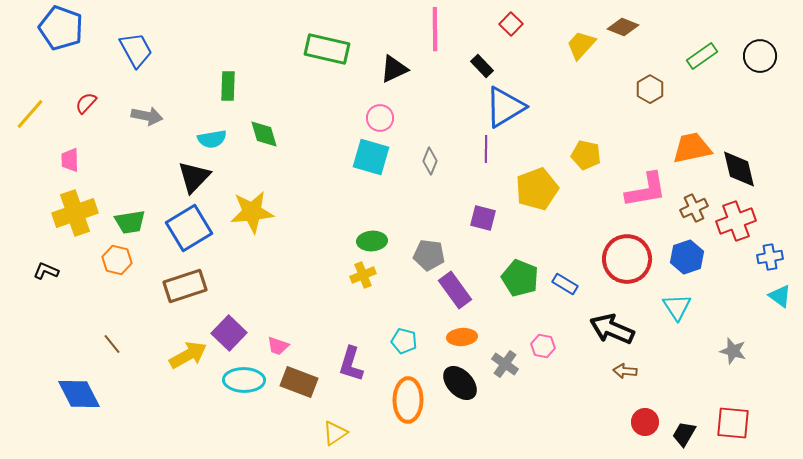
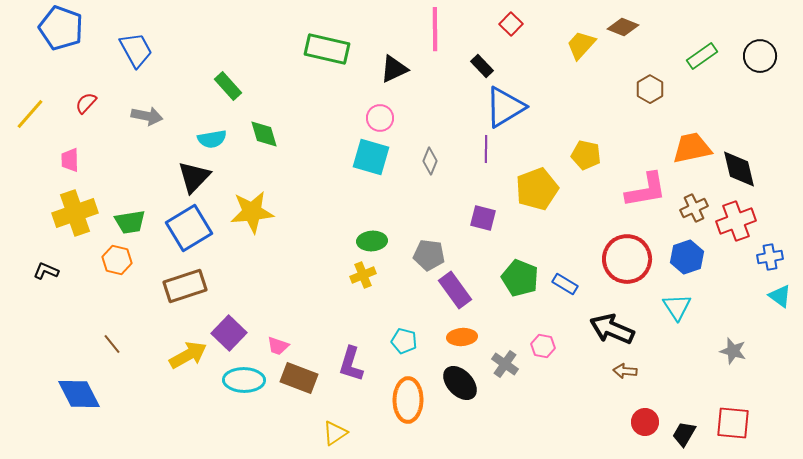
green rectangle at (228, 86): rotated 44 degrees counterclockwise
brown rectangle at (299, 382): moved 4 px up
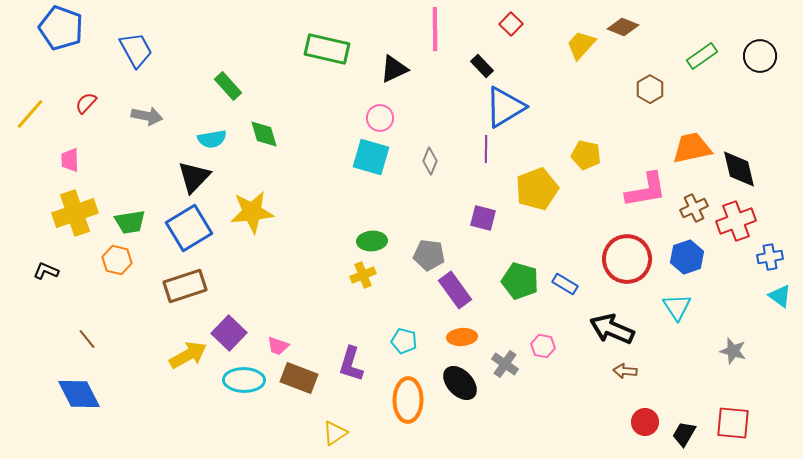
green pentagon at (520, 278): moved 3 px down; rotated 6 degrees counterclockwise
brown line at (112, 344): moved 25 px left, 5 px up
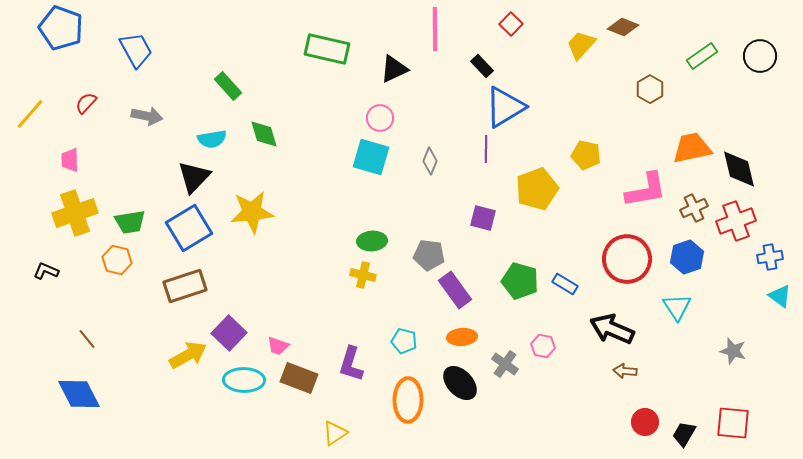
yellow cross at (363, 275): rotated 35 degrees clockwise
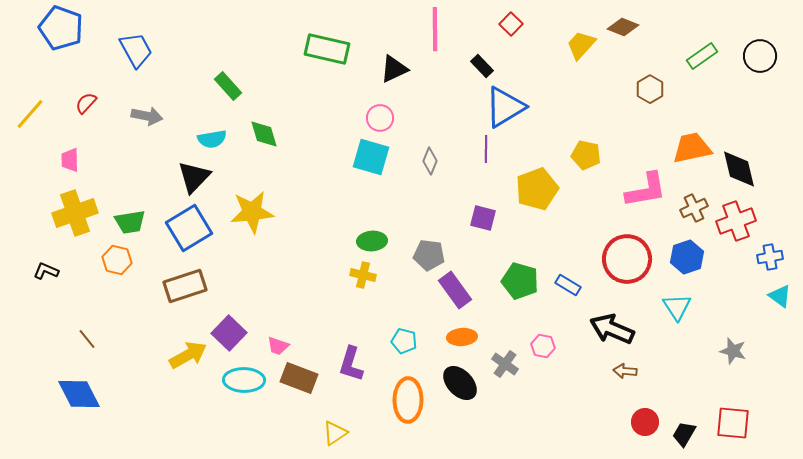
blue rectangle at (565, 284): moved 3 px right, 1 px down
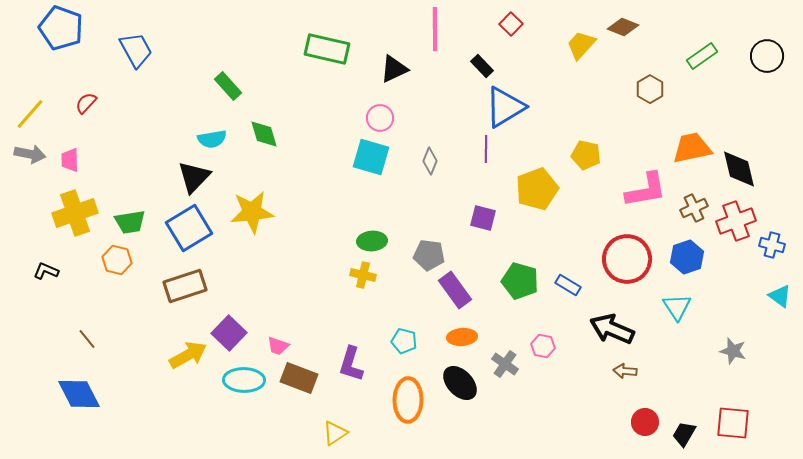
black circle at (760, 56): moved 7 px right
gray arrow at (147, 116): moved 117 px left, 38 px down
blue cross at (770, 257): moved 2 px right, 12 px up; rotated 25 degrees clockwise
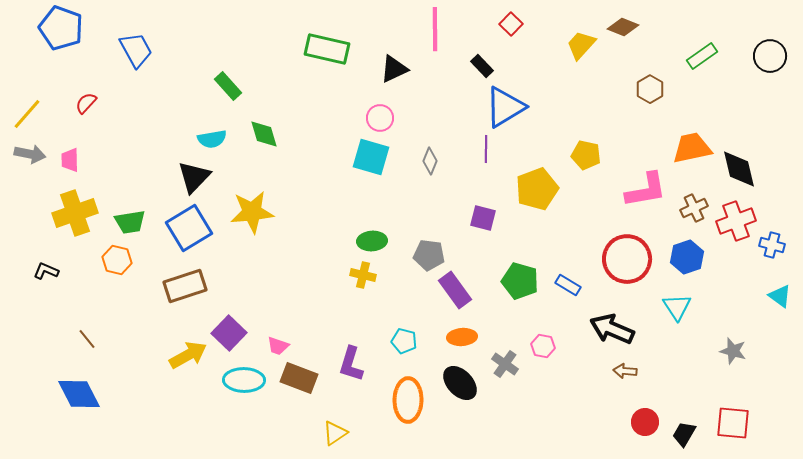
black circle at (767, 56): moved 3 px right
yellow line at (30, 114): moved 3 px left
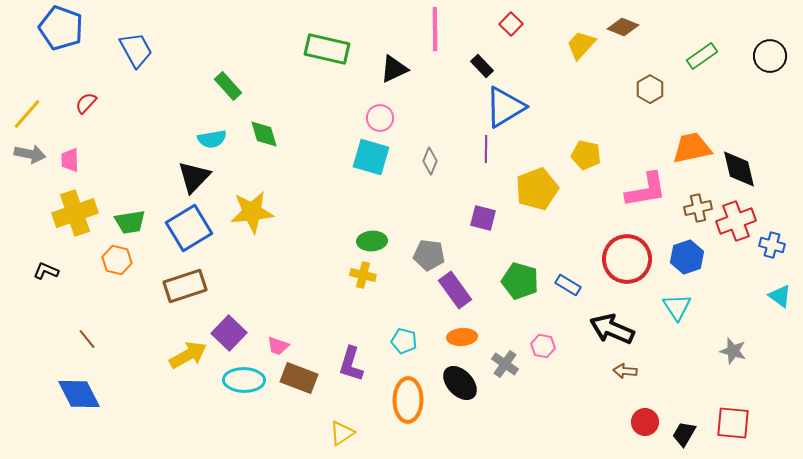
brown cross at (694, 208): moved 4 px right; rotated 12 degrees clockwise
yellow triangle at (335, 433): moved 7 px right
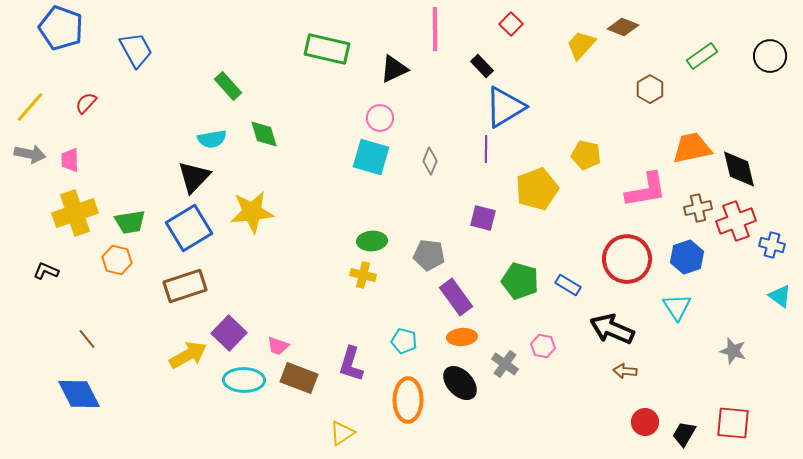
yellow line at (27, 114): moved 3 px right, 7 px up
purple rectangle at (455, 290): moved 1 px right, 7 px down
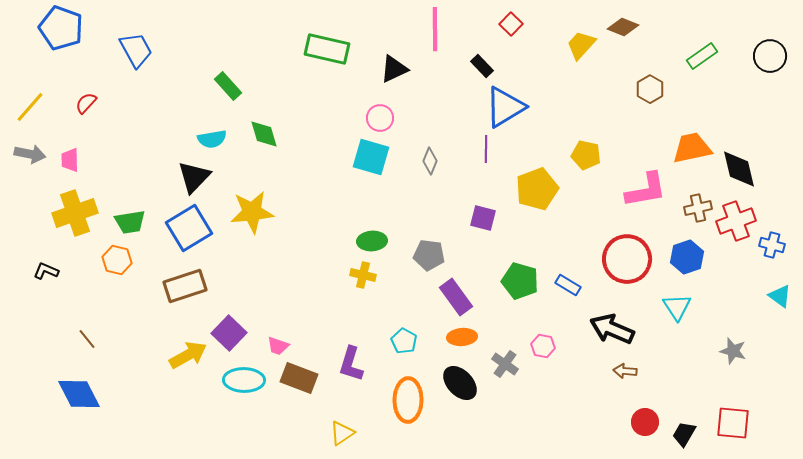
cyan pentagon at (404, 341): rotated 15 degrees clockwise
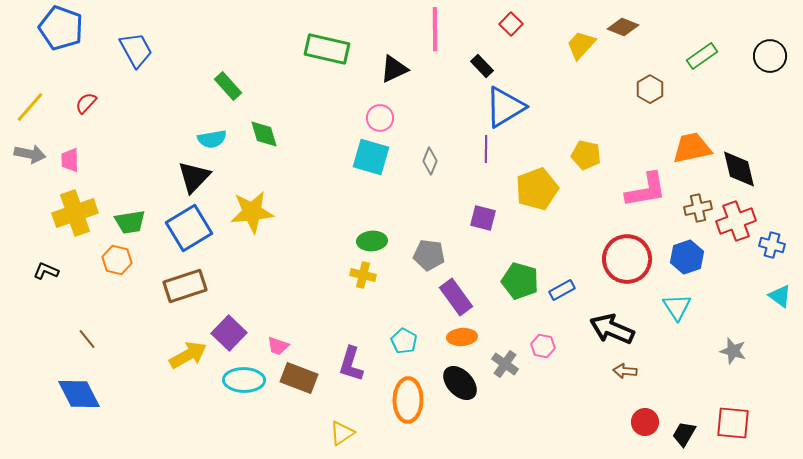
blue rectangle at (568, 285): moved 6 px left, 5 px down; rotated 60 degrees counterclockwise
